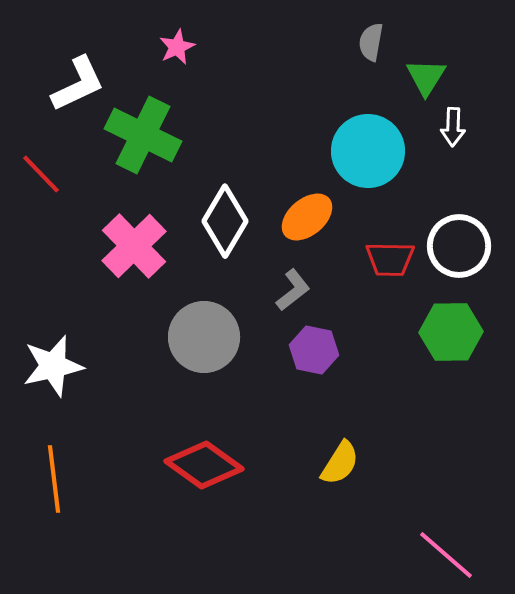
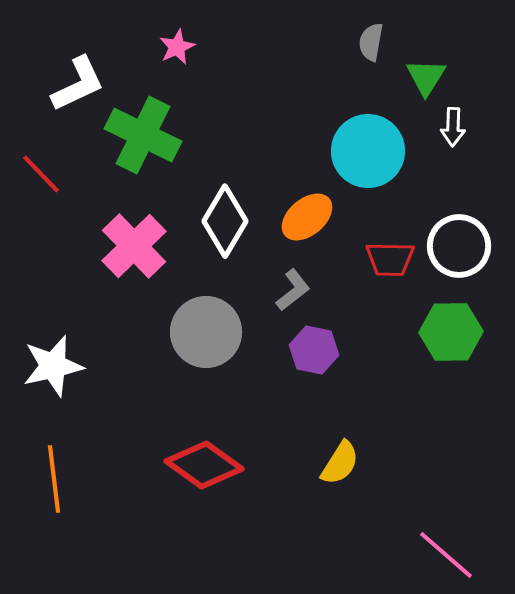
gray circle: moved 2 px right, 5 px up
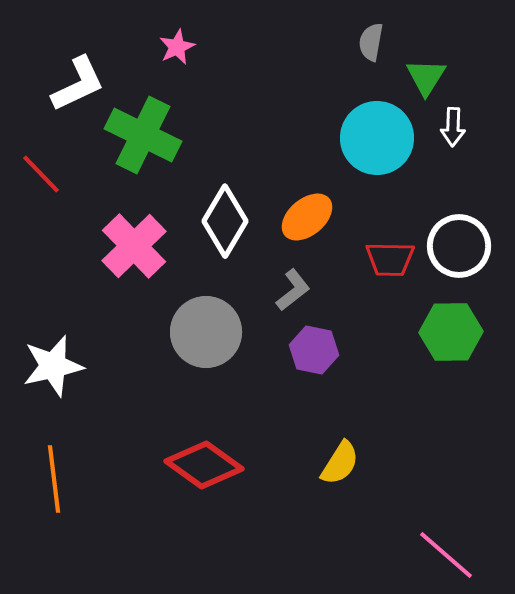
cyan circle: moved 9 px right, 13 px up
